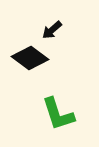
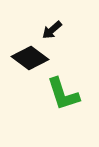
green L-shape: moved 5 px right, 20 px up
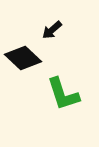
black diamond: moved 7 px left; rotated 6 degrees clockwise
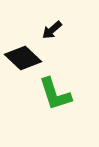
green L-shape: moved 8 px left
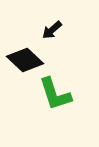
black diamond: moved 2 px right, 2 px down
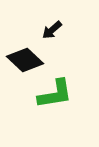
green L-shape: rotated 81 degrees counterclockwise
